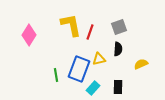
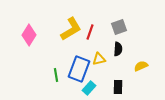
yellow L-shape: moved 4 px down; rotated 70 degrees clockwise
yellow semicircle: moved 2 px down
cyan rectangle: moved 4 px left
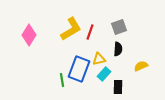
green line: moved 6 px right, 5 px down
cyan rectangle: moved 15 px right, 14 px up
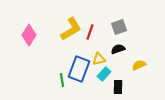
black semicircle: rotated 112 degrees counterclockwise
yellow semicircle: moved 2 px left, 1 px up
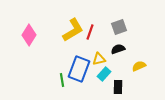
yellow L-shape: moved 2 px right, 1 px down
yellow semicircle: moved 1 px down
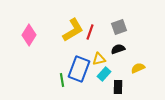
yellow semicircle: moved 1 px left, 2 px down
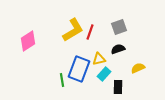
pink diamond: moved 1 px left, 6 px down; rotated 25 degrees clockwise
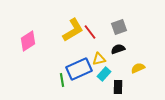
red line: rotated 56 degrees counterclockwise
blue rectangle: rotated 45 degrees clockwise
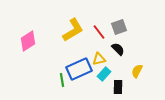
red line: moved 9 px right
black semicircle: rotated 64 degrees clockwise
yellow semicircle: moved 1 px left, 3 px down; rotated 40 degrees counterclockwise
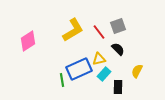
gray square: moved 1 px left, 1 px up
